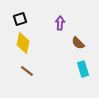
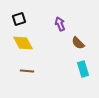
black square: moved 1 px left
purple arrow: moved 1 px down; rotated 24 degrees counterclockwise
yellow diamond: rotated 40 degrees counterclockwise
brown line: rotated 32 degrees counterclockwise
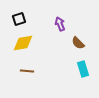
yellow diamond: rotated 70 degrees counterclockwise
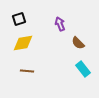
cyan rectangle: rotated 21 degrees counterclockwise
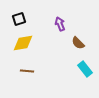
cyan rectangle: moved 2 px right
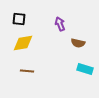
black square: rotated 24 degrees clockwise
brown semicircle: rotated 32 degrees counterclockwise
cyan rectangle: rotated 35 degrees counterclockwise
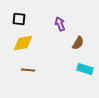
brown semicircle: rotated 72 degrees counterclockwise
brown line: moved 1 px right, 1 px up
